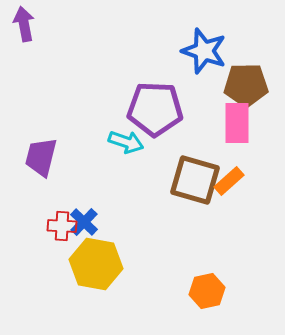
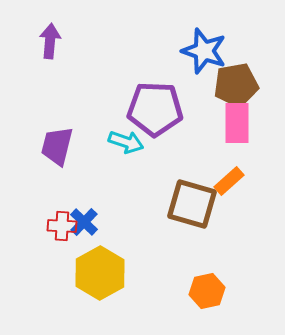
purple arrow: moved 26 px right, 17 px down; rotated 16 degrees clockwise
brown pentagon: moved 10 px left; rotated 9 degrees counterclockwise
purple trapezoid: moved 16 px right, 11 px up
brown square: moved 3 px left, 24 px down
yellow hexagon: moved 4 px right, 9 px down; rotated 21 degrees clockwise
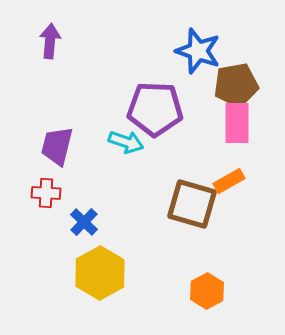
blue star: moved 6 px left
orange rectangle: rotated 12 degrees clockwise
red cross: moved 16 px left, 33 px up
orange hexagon: rotated 16 degrees counterclockwise
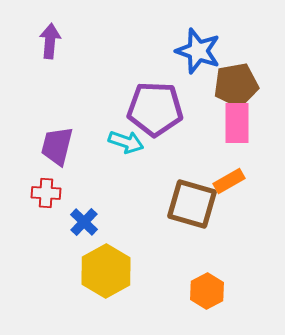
yellow hexagon: moved 6 px right, 2 px up
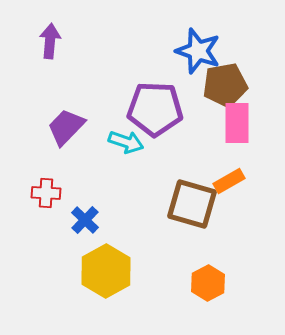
brown pentagon: moved 11 px left
purple trapezoid: moved 9 px right, 19 px up; rotated 30 degrees clockwise
blue cross: moved 1 px right, 2 px up
orange hexagon: moved 1 px right, 8 px up
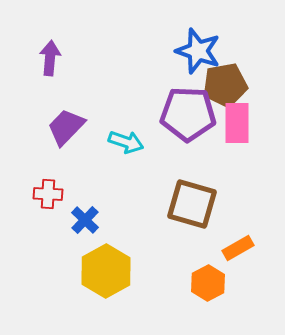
purple arrow: moved 17 px down
purple pentagon: moved 33 px right, 5 px down
orange rectangle: moved 9 px right, 67 px down
red cross: moved 2 px right, 1 px down
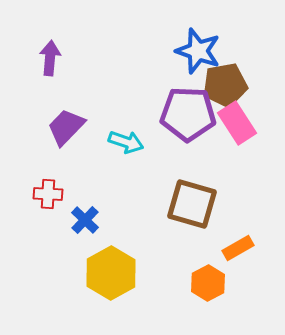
pink rectangle: rotated 33 degrees counterclockwise
yellow hexagon: moved 5 px right, 2 px down
